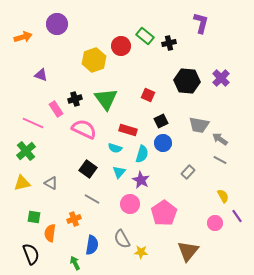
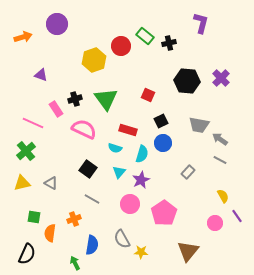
purple star at (141, 180): rotated 18 degrees clockwise
black semicircle at (31, 254): moved 4 px left; rotated 45 degrees clockwise
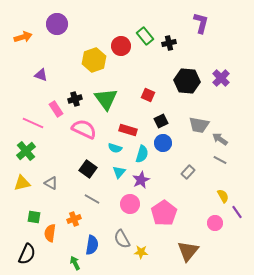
green rectangle at (145, 36): rotated 12 degrees clockwise
purple line at (237, 216): moved 4 px up
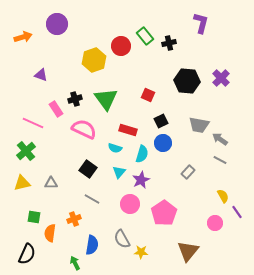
gray triangle at (51, 183): rotated 32 degrees counterclockwise
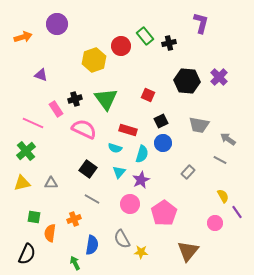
purple cross at (221, 78): moved 2 px left, 1 px up
gray arrow at (220, 139): moved 8 px right
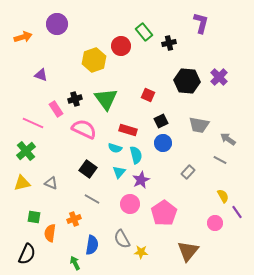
green rectangle at (145, 36): moved 1 px left, 4 px up
cyan semicircle at (142, 154): moved 6 px left, 1 px down; rotated 30 degrees counterclockwise
gray triangle at (51, 183): rotated 24 degrees clockwise
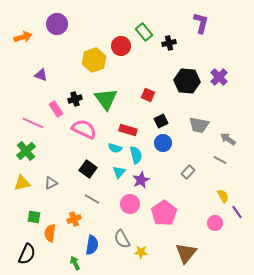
gray triangle at (51, 183): rotated 48 degrees counterclockwise
brown triangle at (188, 251): moved 2 px left, 2 px down
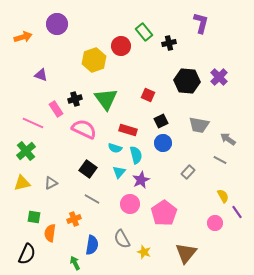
yellow star at (141, 252): moved 3 px right; rotated 16 degrees clockwise
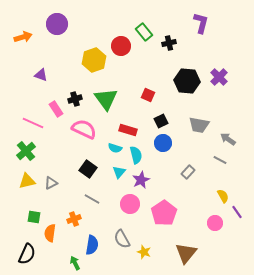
yellow triangle at (22, 183): moved 5 px right, 2 px up
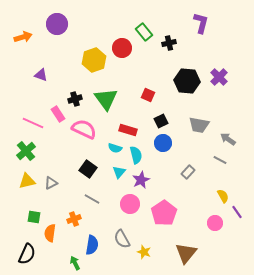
red circle at (121, 46): moved 1 px right, 2 px down
pink rectangle at (56, 109): moved 2 px right, 5 px down
